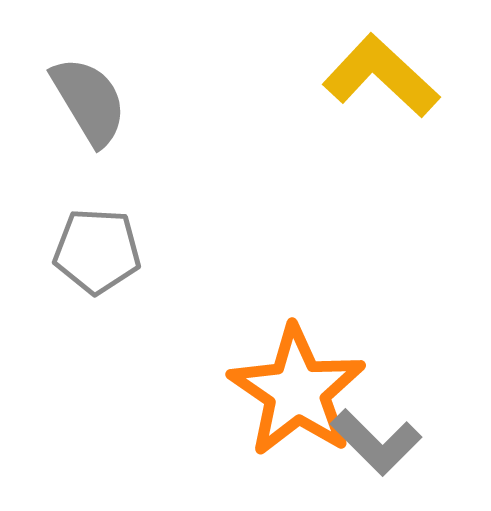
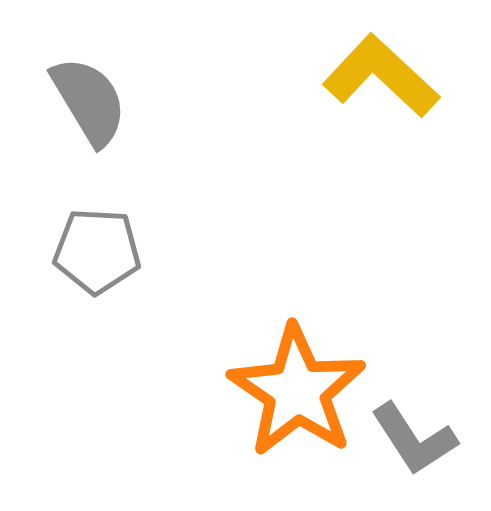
gray L-shape: moved 38 px right, 3 px up; rotated 12 degrees clockwise
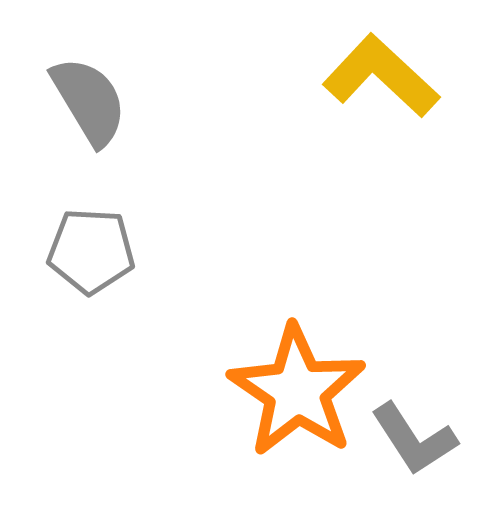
gray pentagon: moved 6 px left
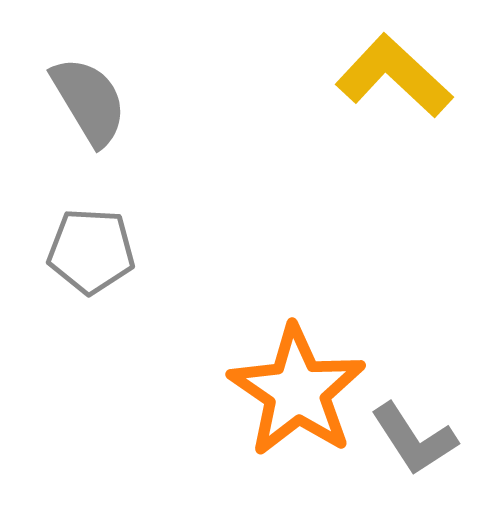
yellow L-shape: moved 13 px right
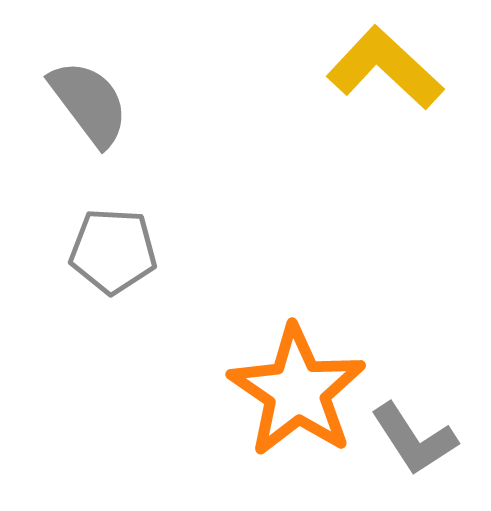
yellow L-shape: moved 9 px left, 8 px up
gray semicircle: moved 2 px down; rotated 6 degrees counterclockwise
gray pentagon: moved 22 px right
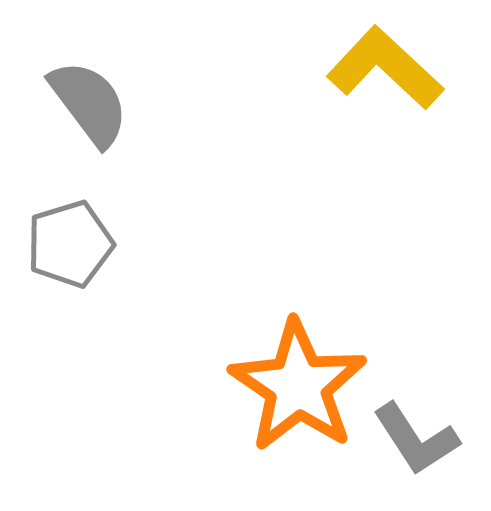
gray pentagon: moved 43 px left, 7 px up; rotated 20 degrees counterclockwise
orange star: moved 1 px right, 5 px up
gray L-shape: moved 2 px right
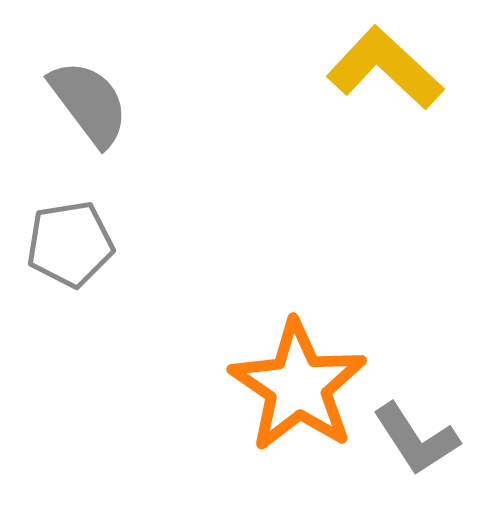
gray pentagon: rotated 8 degrees clockwise
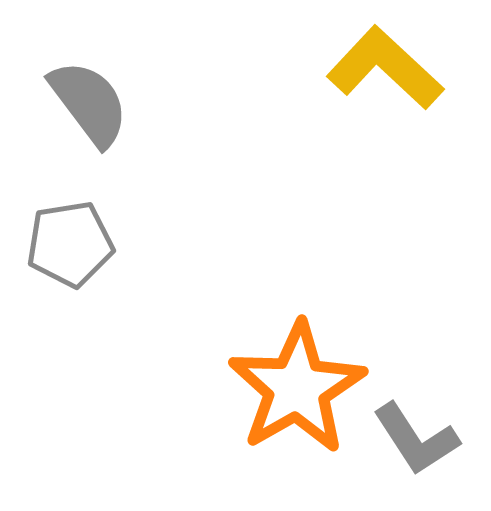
orange star: moved 1 px left, 2 px down; rotated 8 degrees clockwise
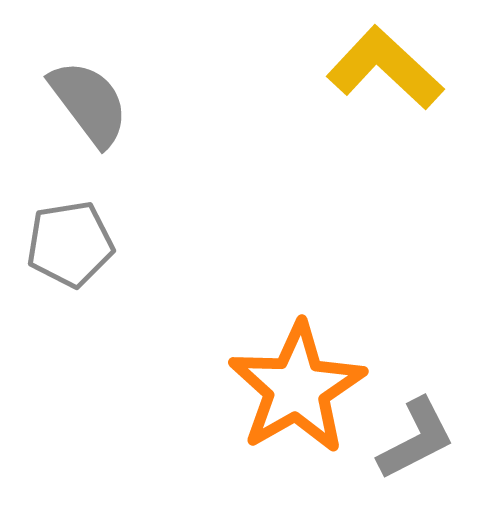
gray L-shape: rotated 84 degrees counterclockwise
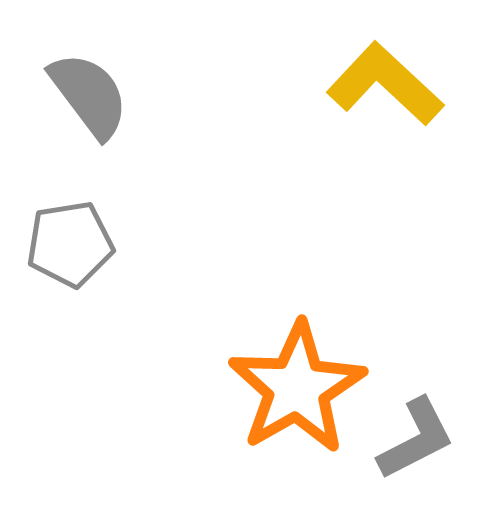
yellow L-shape: moved 16 px down
gray semicircle: moved 8 px up
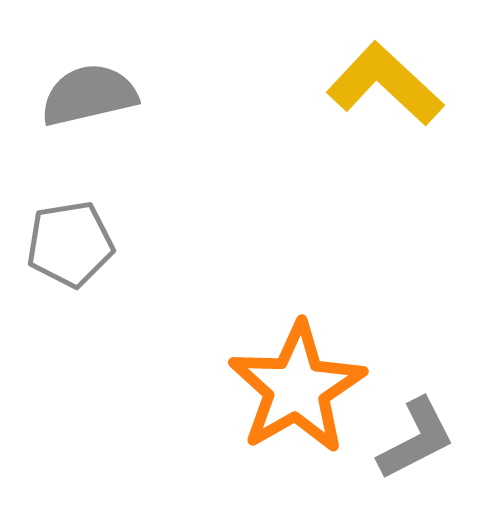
gray semicircle: rotated 66 degrees counterclockwise
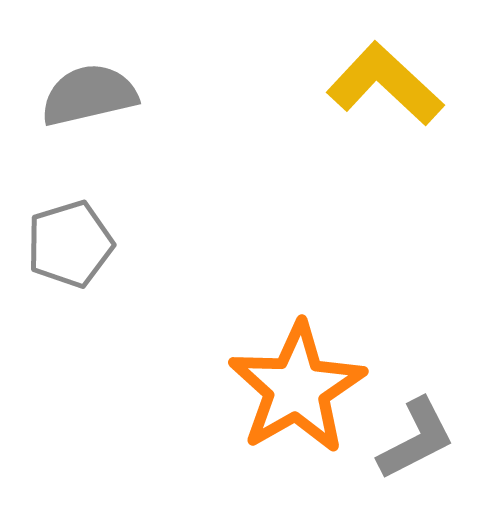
gray pentagon: rotated 8 degrees counterclockwise
